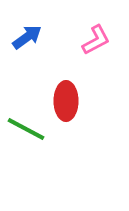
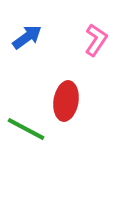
pink L-shape: rotated 28 degrees counterclockwise
red ellipse: rotated 9 degrees clockwise
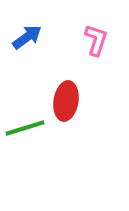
pink L-shape: rotated 16 degrees counterclockwise
green line: moved 1 px left, 1 px up; rotated 45 degrees counterclockwise
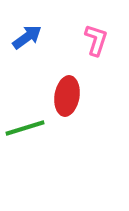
red ellipse: moved 1 px right, 5 px up
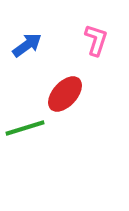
blue arrow: moved 8 px down
red ellipse: moved 2 px left, 2 px up; rotated 33 degrees clockwise
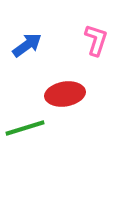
red ellipse: rotated 39 degrees clockwise
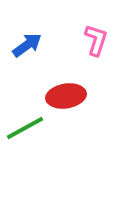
red ellipse: moved 1 px right, 2 px down
green line: rotated 12 degrees counterclockwise
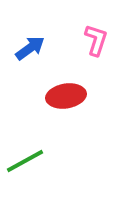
blue arrow: moved 3 px right, 3 px down
green line: moved 33 px down
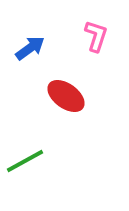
pink L-shape: moved 4 px up
red ellipse: rotated 45 degrees clockwise
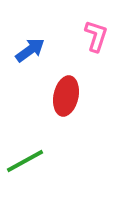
blue arrow: moved 2 px down
red ellipse: rotated 66 degrees clockwise
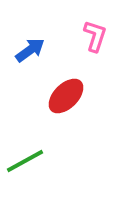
pink L-shape: moved 1 px left
red ellipse: rotated 33 degrees clockwise
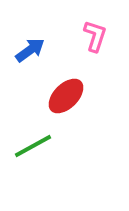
green line: moved 8 px right, 15 px up
